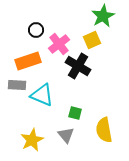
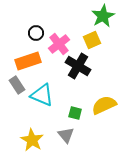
black circle: moved 3 px down
gray rectangle: rotated 54 degrees clockwise
yellow semicircle: moved 25 px up; rotated 75 degrees clockwise
yellow star: rotated 15 degrees counterclockwise
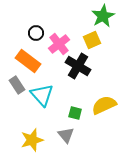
orange rectangle: rotated 55 degrees clockwise
cyan triangle: rotated 25 degrees clockwise
yellow star: rotated 25 degrees clockwise
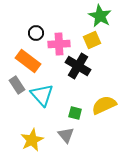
green star: moved 3 px left; rotated 15 degrees counterclockwise
pink cross: rotated 35 degrees clockwise
yellow star: rotated 10 degrees counterclockwise
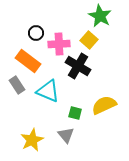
yellow square: moved 3 px left; rotated 24 degrees counterclockwise
cyan triangle: moved 6 px right, 4 px up; rotated 25 degrees counterclockwise
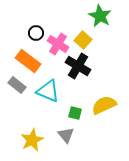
yellow square: moved 6 px left
pink cross: moved 1 px left; rotated 35 degrees clockwise
gray rectangle: rotated 18 degrees counterclockwise
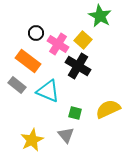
yellow semicircle: moved 4 px right, 4 px down
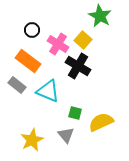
black circle: moved 4 px left, 3 px up
yellow semicircle: moved 7 px left, 13 px down
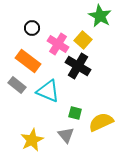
black circle: moved 2 px up
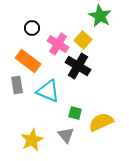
gray rectangle: rotated 42 degrees clockwise
